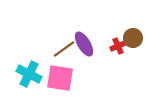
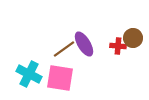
red cross: rotated 28 degrees clockwise
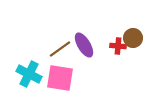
purple ellipse: moved 1 px down
brown line: moved 4 px left
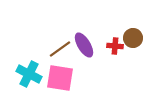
red cross: moved 3 px left
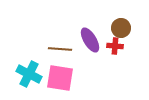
brown circle: moved 12 px left, 10 px up
purple ellipse: moved 6 px right, 5 px up
brown line: rotated 40 degrees clockwise
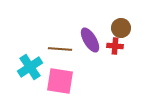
cyan cross: moved 1 px right, 7 px up; rotated 30 degrees clockwise
pink square: moved 3 px down
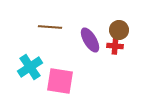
brown circle: moved 2 px left, 2 px down
brown line: moved 10 px left, 22 px up
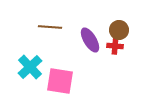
cyan cross: rotated 10 degrees counterclockwise
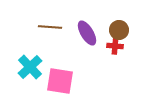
purple ellipse: moved 3 px left, 7 px up
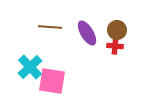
brown circle: moved 2 px left
pink square: moved 8 px left
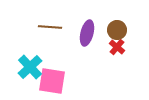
purple ellipse: rotated 45 degrees clockwise
red cross: moved 2 px right, 1 px down; rotated 35 degrees clockwise
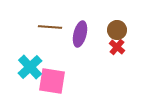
purple ellipse: moved 7 px left, 1 px down
